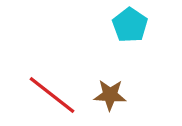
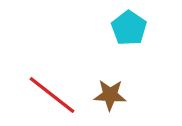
cyan pentagon: moved 1 px left, 3 px down
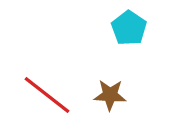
red line: moved 5 px left
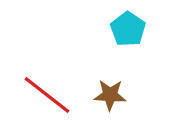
cyan pentagon: moved 1 px left, 1 px down
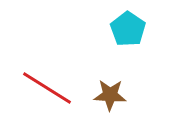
red line: moved 7 px up; rotated 6 degrees counterclockwise
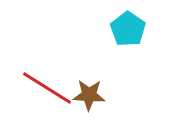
brown star: moved 21 px left
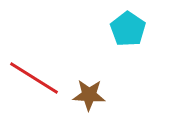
red line: moved 13 px left, 10 px up
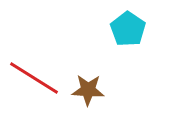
brown star: moved 1 px left, 5 px up
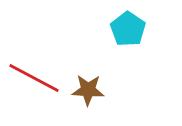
red line: rotated 4 degrees counterclockwise
